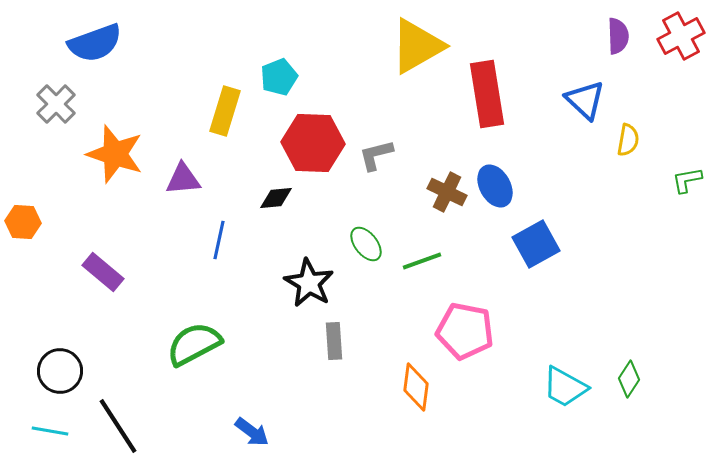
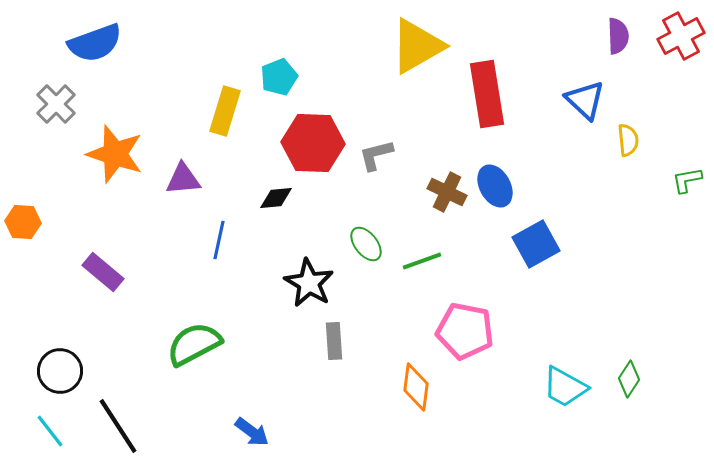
yellow semicircle: rotated 16 degrees counterclockwise
cyan line: rotated 42 degrees clockwise
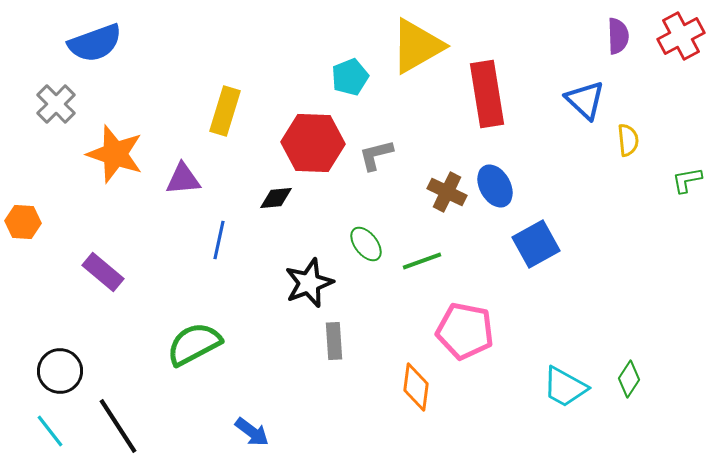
cyan pentagon: moved 71 px right
black star: rotated 21 degrees clockwise
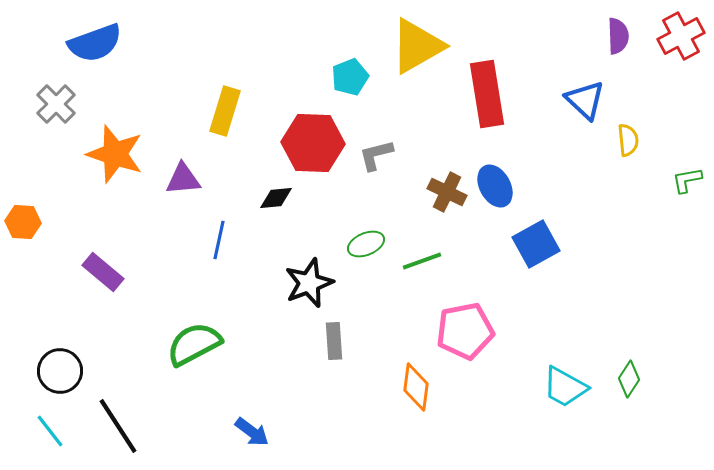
green ellipse: rotated 75 degrees counterclockwise
pink pentagon: rotated 22 degrees counterclockwise
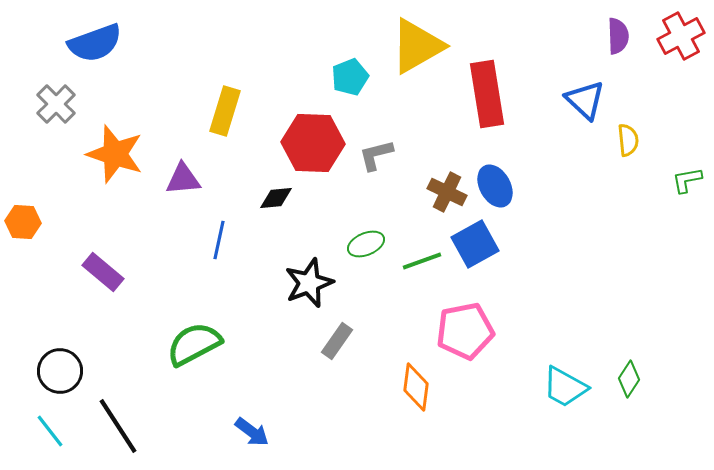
blue square: moved 61 px left
gray rectangle: moved 3 px right; rotated 39 degrees clockwise
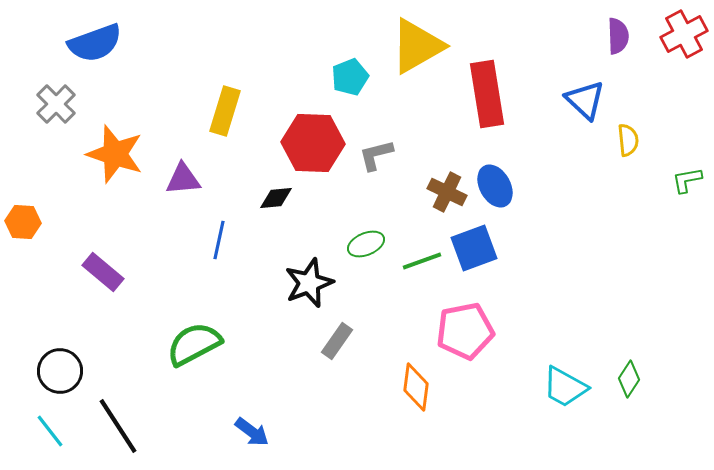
red cross: moved 3 px right, 2 px up
blue square: moved 1 px left, 4 px down; rotated 9 degrees clockwise
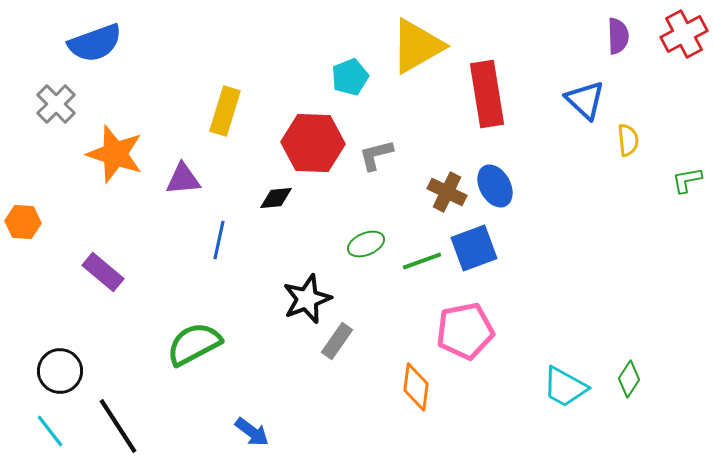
black star: moved 2 px left, 16 px down
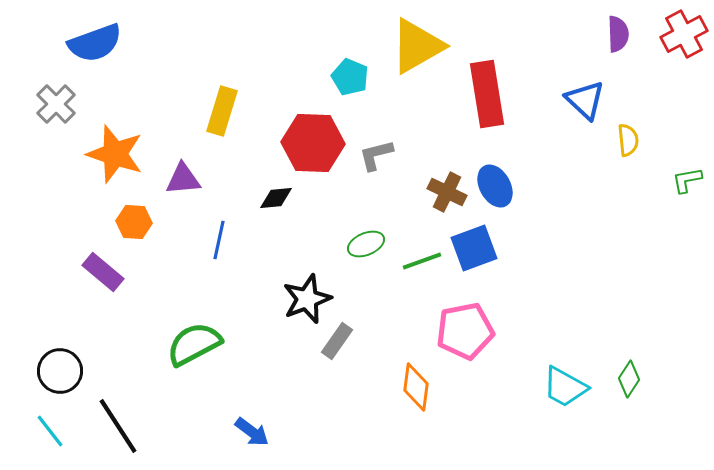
purple semicircle: moved 2 px up
cyan pentagon: rotated 27 degrees counterclockwise
yellow rectangle: moved 3 px left
orange hexagon: moved 111 px right
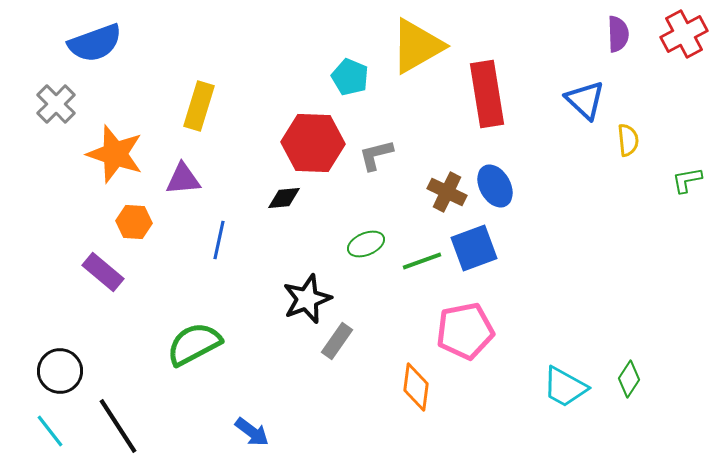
yellow rectangle: moved 23 px left, 5 px up
black diamond: moved 8 px right
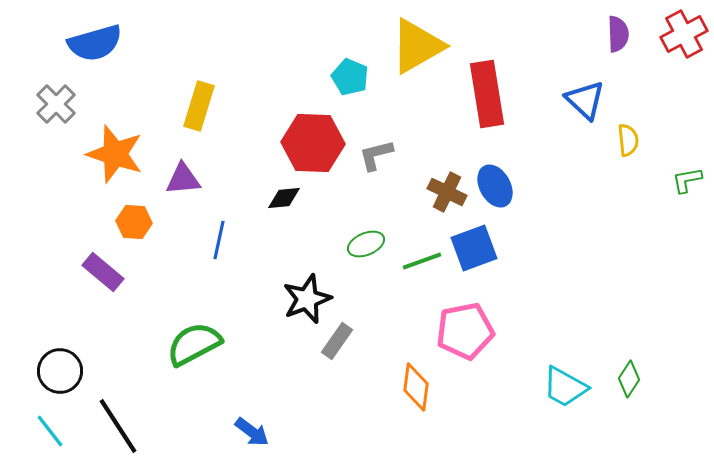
blue semicircle: rotated 4 degrees clockwise
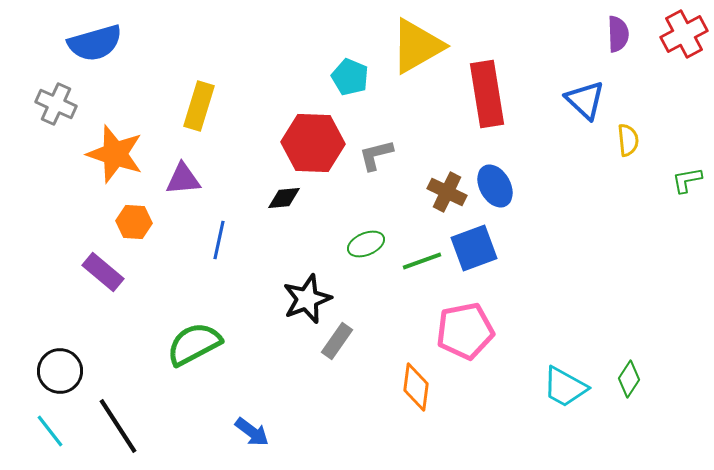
gray cross: rotated 21 degrees counterclockwise
